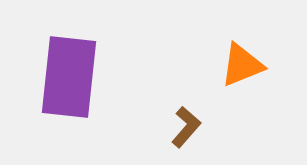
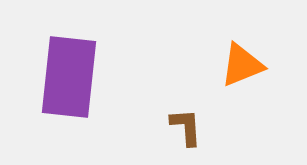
brown L-shape: rotated 45 degrees counterclockwise
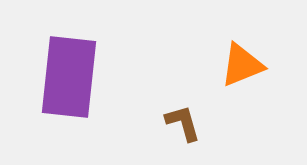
brown L-shape: moved 3 px left, 4 px up; rotated 12 degrees counterclockwise
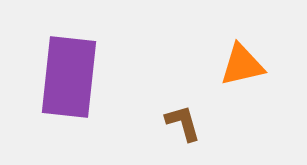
orange triangle: rotated 9 degrees clockwise
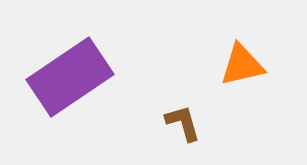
purple rectangle: moved 1 px right; rotated 50 degrees clockwise
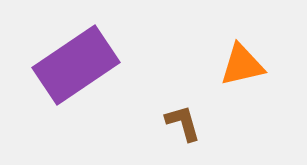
purple rectangle: moved 6 px right, 12 px up
